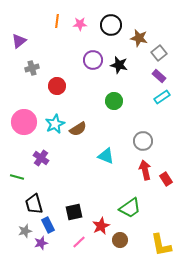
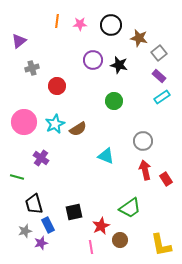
pink line: moved 12 px right, 5 px down; rotated 56 degrees counterclockwise
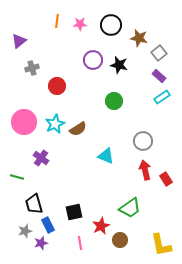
pink line: moved 11 px left, 4 px up
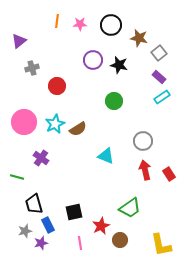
purple rectangle: moved 1 px down
red rectangle: moved 3 px right, 5 px up
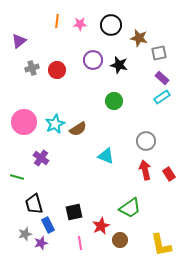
gray square: rotated 28 degrees clockwise
purple rectangle: moved 3 px right, 1 px down
red circle: moved 16 px up
gray circle: moved 3 px right
gray star: moved 3 px down
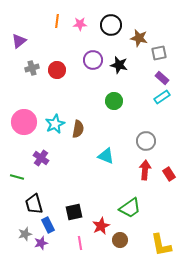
brown semicircle: rotated 48 degrees counterclockwise
red arrow: rotated 18 degrees clockwise
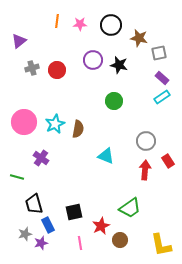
red rectangle: moved 1 px left, 13 px up
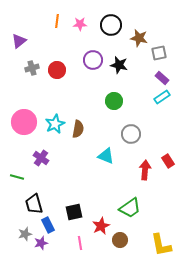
gray circle: moved 15 px left, 7 px up
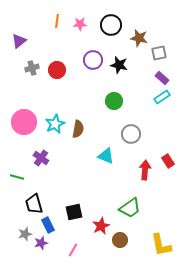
pink line: moved 7 px left, 7 px down; rotated 40 degrees clockwise
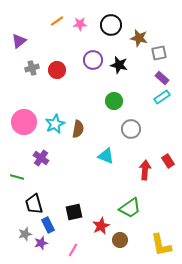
orange line: rotated 48 degrees clockwise
gray circle: moved 5 px up
